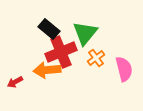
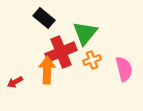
black rectangle: moved 5 px left, 11 px up
orange cross: moved 4 px left, 2 px down; rotated 18 degrees clockwise
orange arrow: rotated 96 degrees clockwise
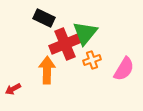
black rectangle: rotated 15 degrees counterclockwise
red cross: moved 4 px right, 8 px up
pink semicircle: rotated 45 degrees clockwise
red arrow: moved 2 px left, 7 px down
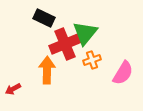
pink semicircle: moved 1 px left, 4 px down
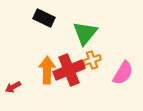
red cross: moved 4 px right, 26 px down
red arrow: moved 2 px up
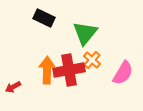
orange cross: rotated 30 degrees counterclockwise
red cross: rotated 12 degrees clockwise
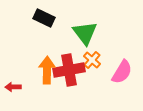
green triangle: rotated 16 degrees counterclockwise
pink semicircle: moved 1 px left, 1 px up
red arrow: rotated 28 degrees clockwise
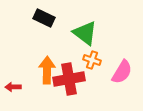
green triangle: rotated 16 degrees counterclockwise
orange cross: rotated 24 degrees counterclockwise
red cross: moved 9 px down
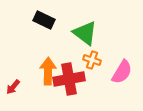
black rectangle: moved 2 px down
orange arrow: moved 1 px right, 1 px down
red arrow: rotated 49 degrees counterclockwise
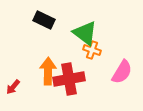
orange cross: moved 10 px up
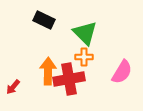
green triangle: rotated 8 degrees clockwise
orange cross: moved 8 px left, 7 px down; rotated 18 degrees counterclockwise
